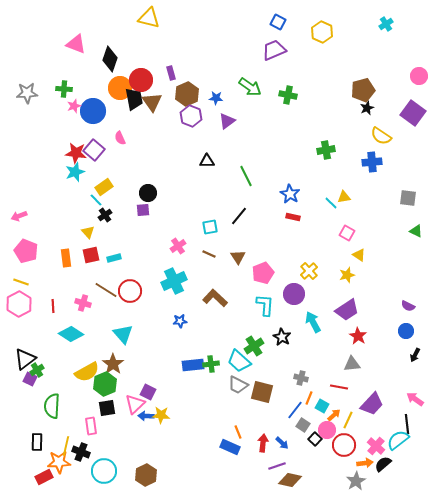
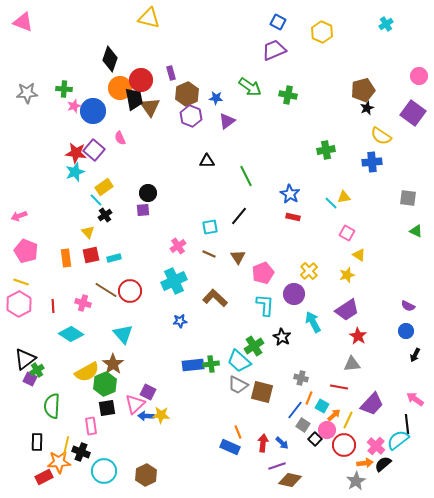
pink triangle at (76, 44): moved 53 px left, 22 px up
brown triangle at (152, 102): moved 2 px left, 5 px down
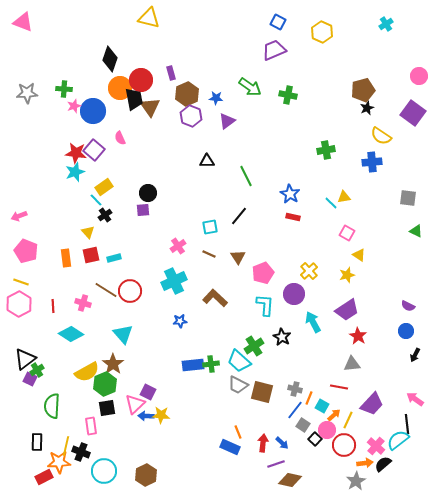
gray cross at (301, 378): moved 6 px left, 11 px down
purple line at (277, 466): moved 1 px left, 2 px up
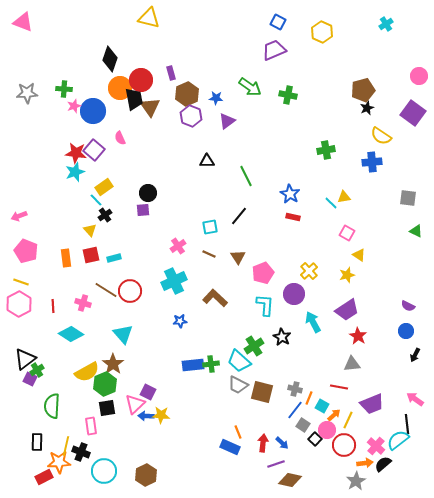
yellow triangle at (88, 232): moved 2 px right, 2 px up
purple trapezoid at (372, 404): rotated 25 degrees clockwise
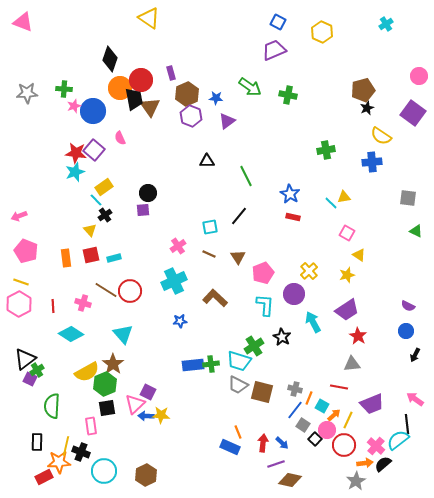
yellow triangle at (149, 18): rotated 20 degrees clockwise
cyan trapezoid at (239, 361): rotated 25 degrees counterclockwise
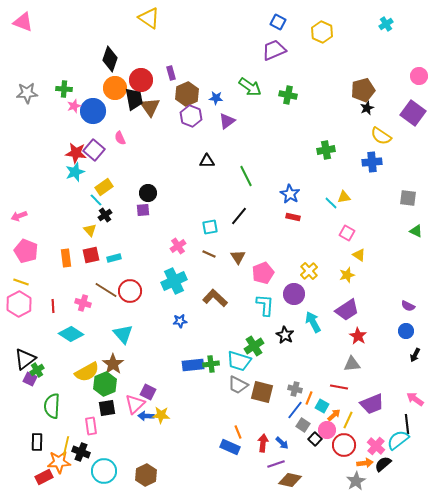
orange circle at (120, 88): moved 5 px left
black star at (282, 337): moved 3 px right, 2 px up
